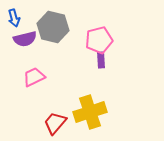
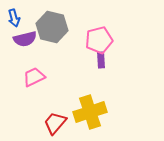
gray hexagon: moved 1 px left
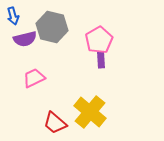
blue arrow: moved 1 px left, 2 px up
pink pentagon: rotated 16 degrees counterclockwise
pink trapezoid: moved 1 px down
yellow cross: rotated 32 degrees counterclockwise
red trapezoid: rotated 90 degrees counterclockwise
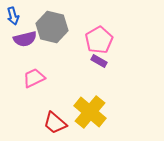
purple rectangle: moved 2 px left, 1 px down; rotated 56 degrees counterclockwise
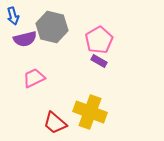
yellow cross: rotated 20 degrees counterclockwise
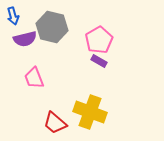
pink trapezoid: rotated 85 degrees counterclockwise
